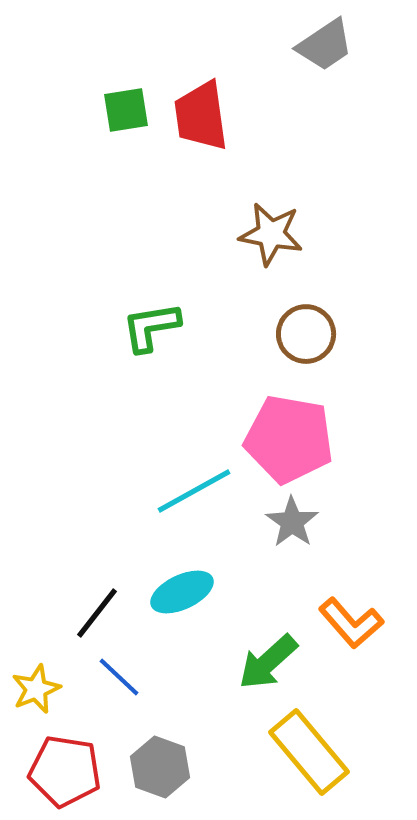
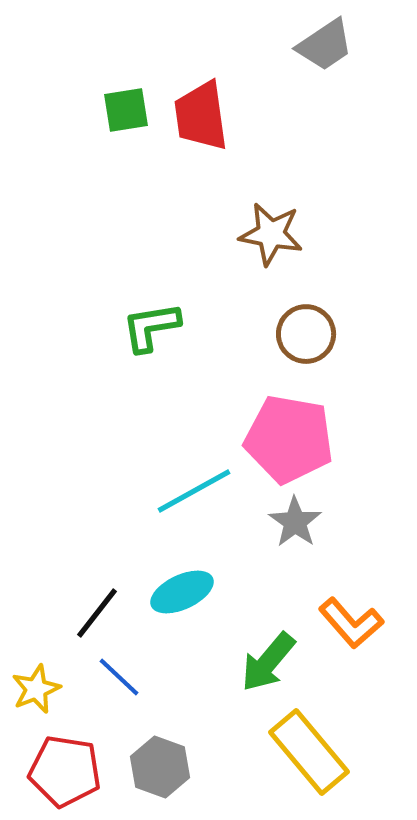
gray star: moved 3 px right
green arrow: rotated 8 degrees counterclockwise
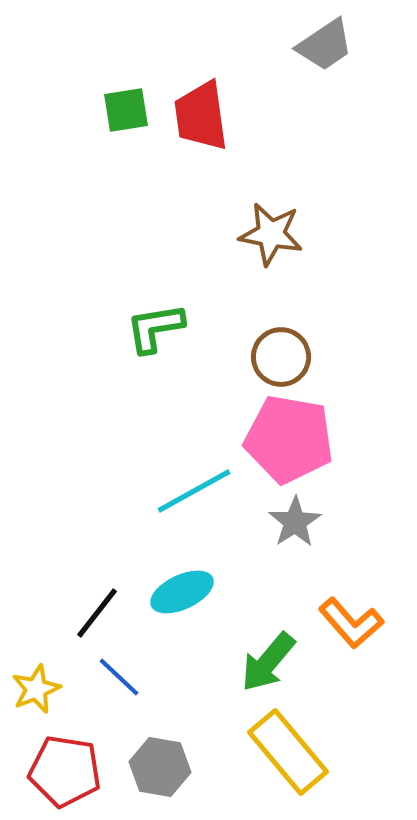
green L-shape: moved 4 px right, 1 px down
brown circle: moved 25 px left, 23 px down
gray star: rotated 4 degrees clockwise
yellow rectangle: moved 21 px left
gray hexagon: rotated 10 degrees counterclockwise
